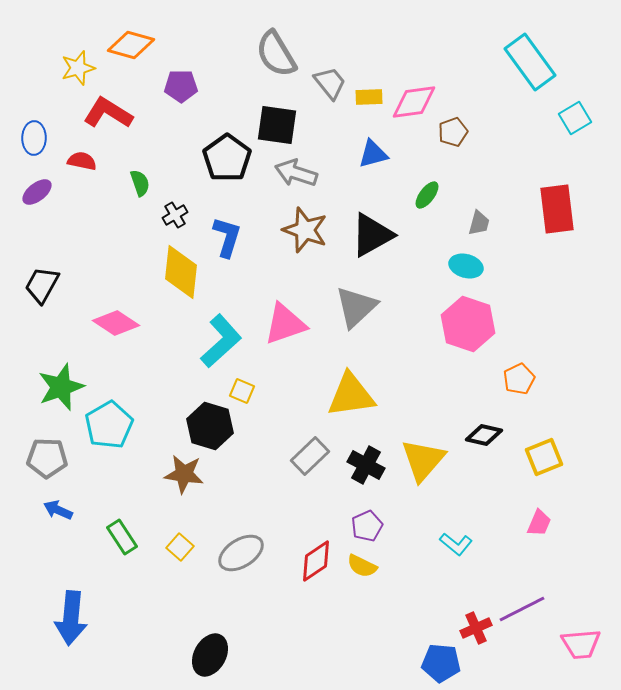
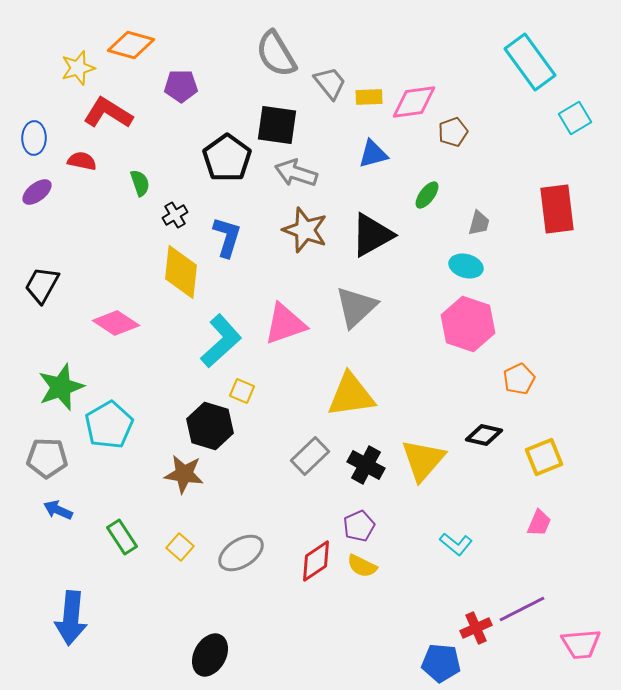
purple pentagon at (367, 526): moved 8 px left
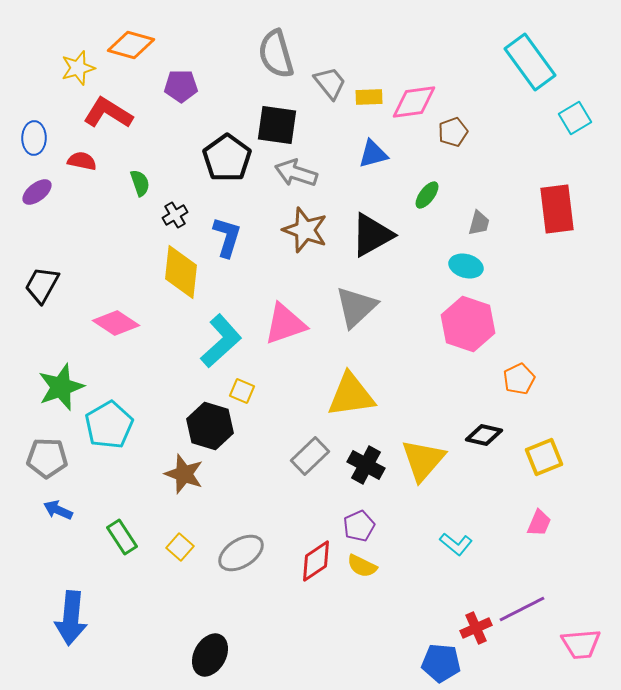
gray semicircle at (276, 54): rotated 15 degrees clockwise
brown star at (184, 474): rotated 12 degrees clockwise
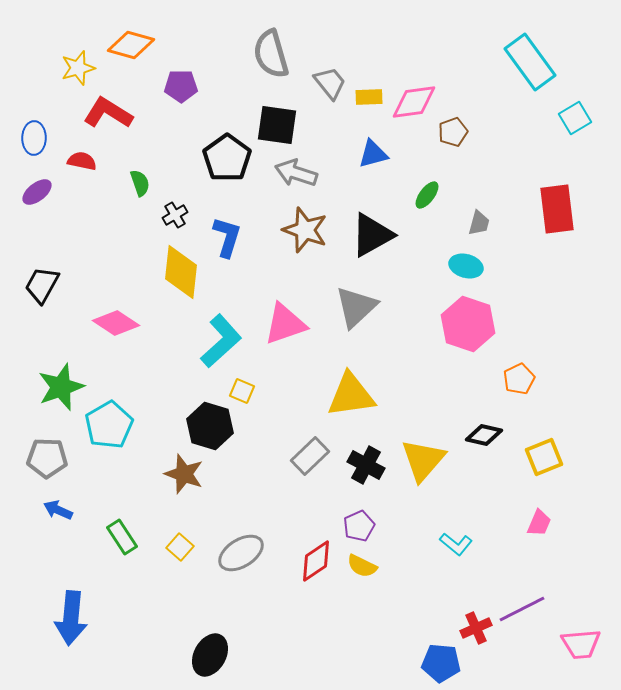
gray semicircle at (276, 54): moved 5 px left
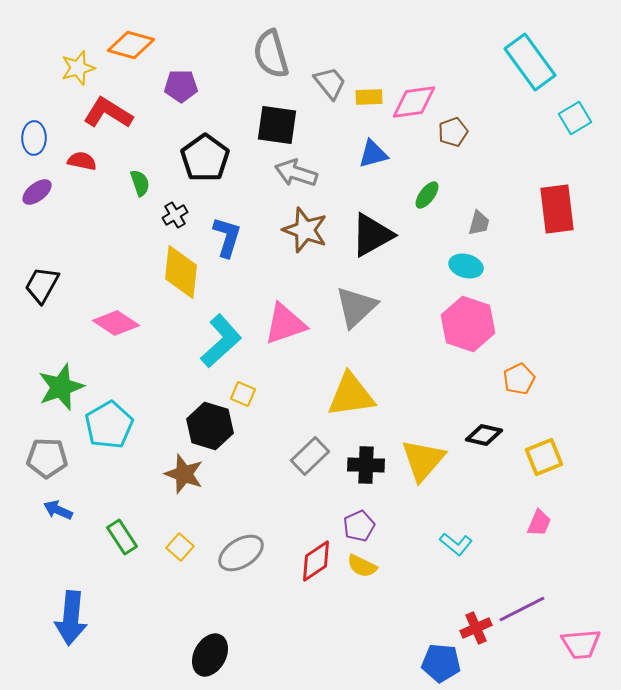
black pentagon at (227, 158): moved 22 px left
yellow square at (242, 391): moved 1 px right, 3 px down
black cross at (366, 465): rotated 27 degrees counterclockwise
